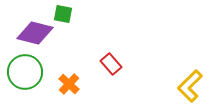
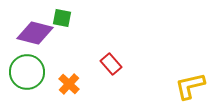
green square: moved 1 px left, 4 px down
green circle: moved 2 px right
yellow L-shape: rotated 32 degrees clockwise
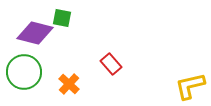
green circle: moved 3 px left
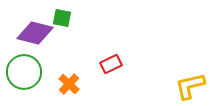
red rectangle: rotated 75 degrees counterclockwise
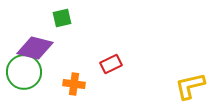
green square: rotated 24 degrees counterclockwise
purple diamond: moved 15 px down
orange cross: moved 5 px right; rotated 35 degrees counterclockwise
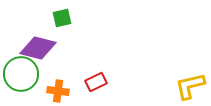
purple diamond: moved 3 px right
red rectangle: moved 15 px left, 18 px down
green circle: moved 3 px left, 2 px down
orange cross: moved 16 px left, 7 px down
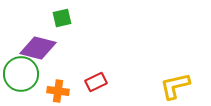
yellow L-shape: moved 15 px left
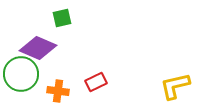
purple diamond: rotated 9 degrees clockwise
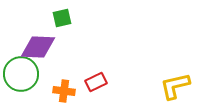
purple diamond: moved 1 px up; rotated 21 degrees counterclockwise
orange cross: moved 6 px right
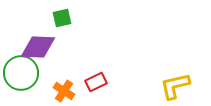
green circle: moved 1 px up
orange cross: rotated 25 degrees clockwise
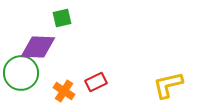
yellow L-shape: moved 7 px left, 1 px up
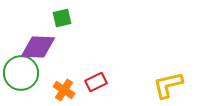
orange cross: moved 1 px up
